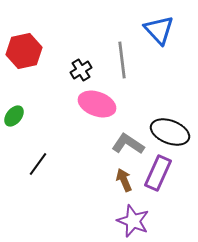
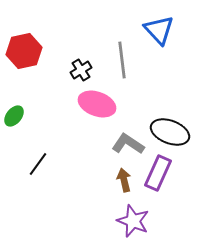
brown arrow: rotated 10 degrees clockwise
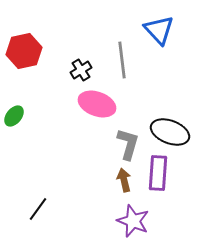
gray L-shape: rotated 72 degrees clockwise
black line: moved 45 px down
purple rectangle: rotated 20 degrees counterclockwise
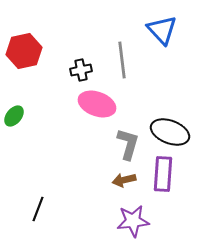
blue triangle: moved 3 px right
black cross: rotated 20 degrees clockwise
purple rectangle: moved 5 px right, 1 px down
brown arrow: rotated 90 degrees counterclockwise
black line: rotated 15 degrees counterclockwise
purple star: rotated 28 degrees counterclockwise
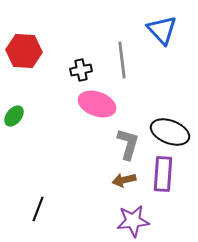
red hexagon: rotated 16 degrees clockwise
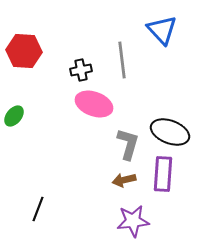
pink ellipse: moved 3 px left
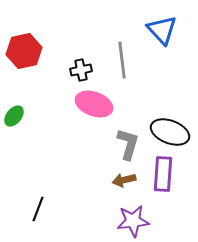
red hexagon: rotated 16 degrees counterclockwise
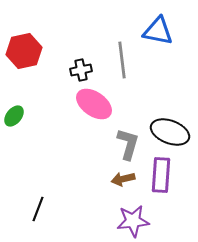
blue triangle: moved 4 px left, 1 px down; rotated 36 degrees counterclockwise
pink ellipse: rotated 15 degrees clockwise
purple rectangle: moved 2 px left, 1 px down
brown arrow: moved 1 px left, 1 px up
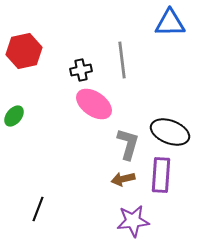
blue triangle: moved 12 px right, 8 px up; rotated 12 degrees counterclockwise
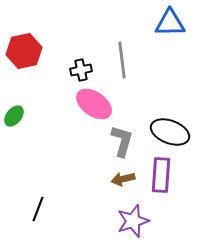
gray L-shape: moved 6 px left, 3 px up
purple star: rotated 12 degrees counterclockwise
